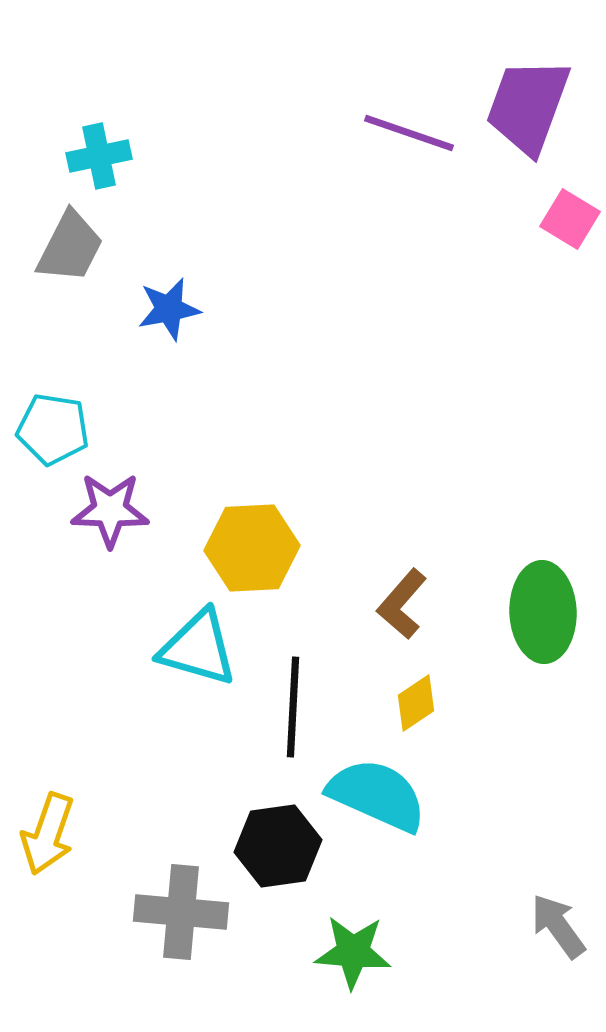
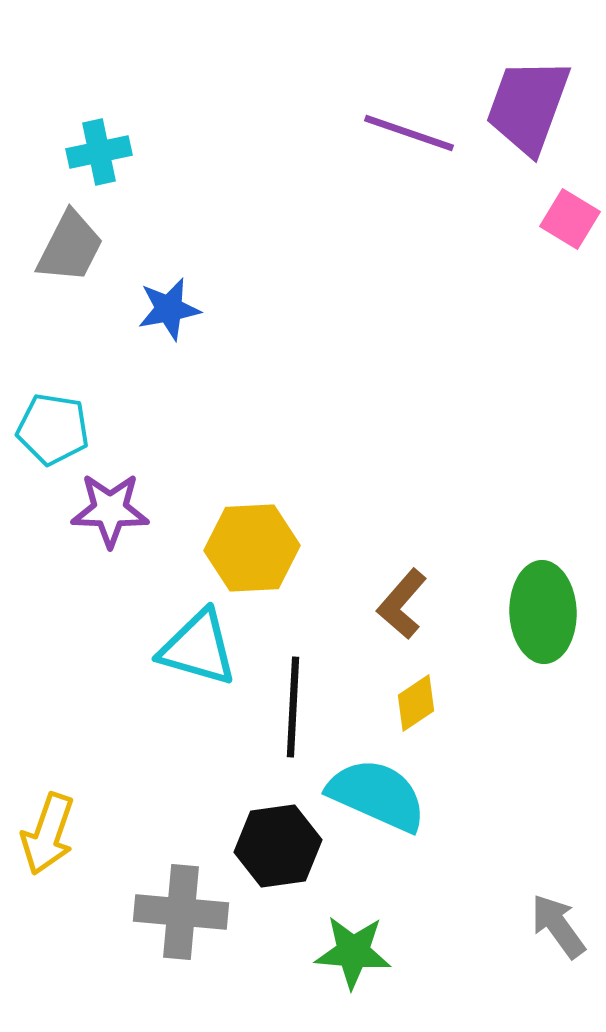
cyan cross: moved 4 px up
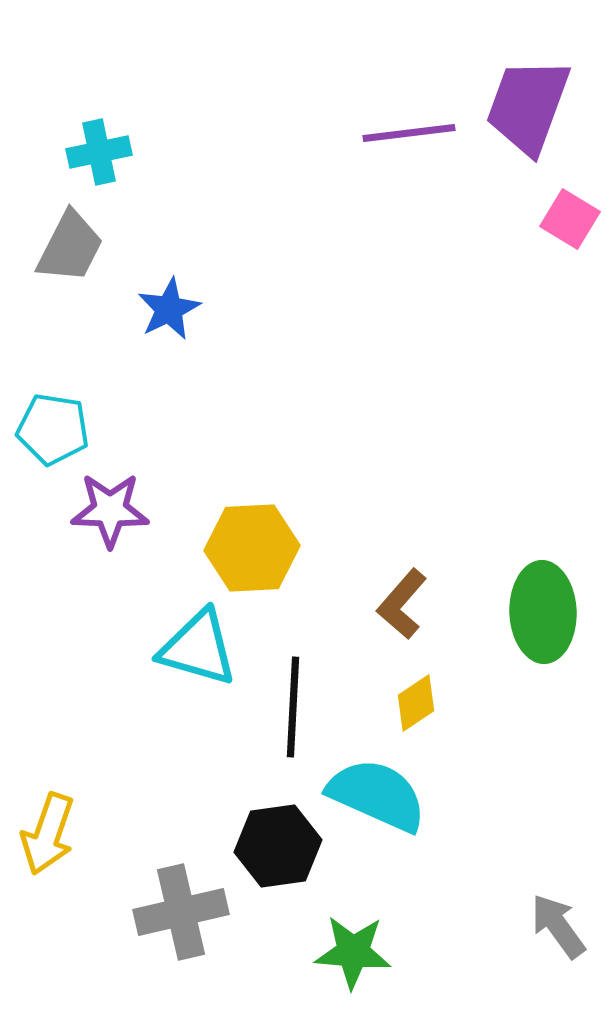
purple line: rotated 26 degrees counterclockwise
blue star: rotated 16 degrees counterclockwise
gray cross: rotated 18 degrees counterclockwise
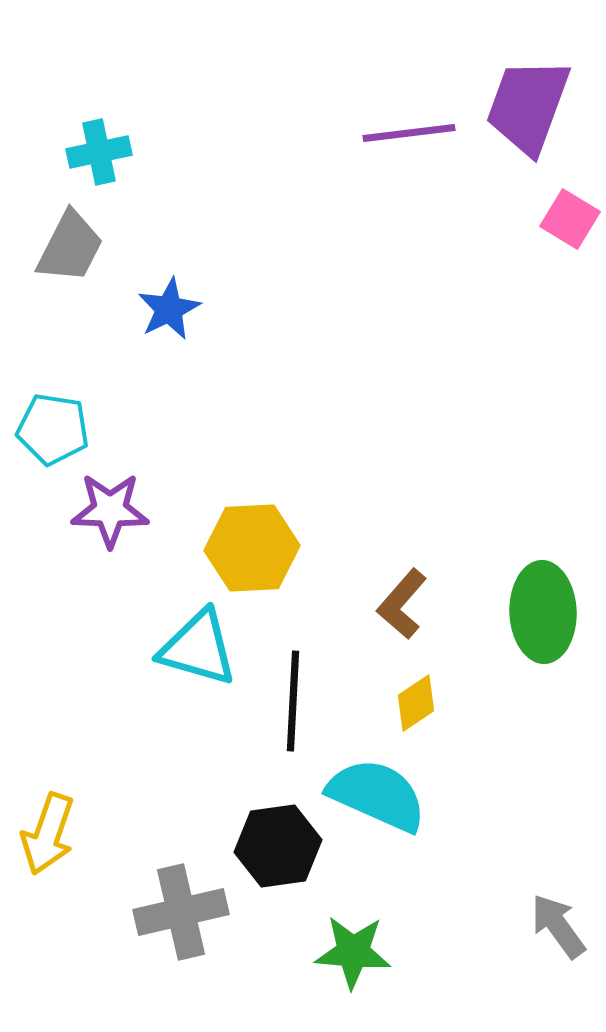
black line: moved 6 px up
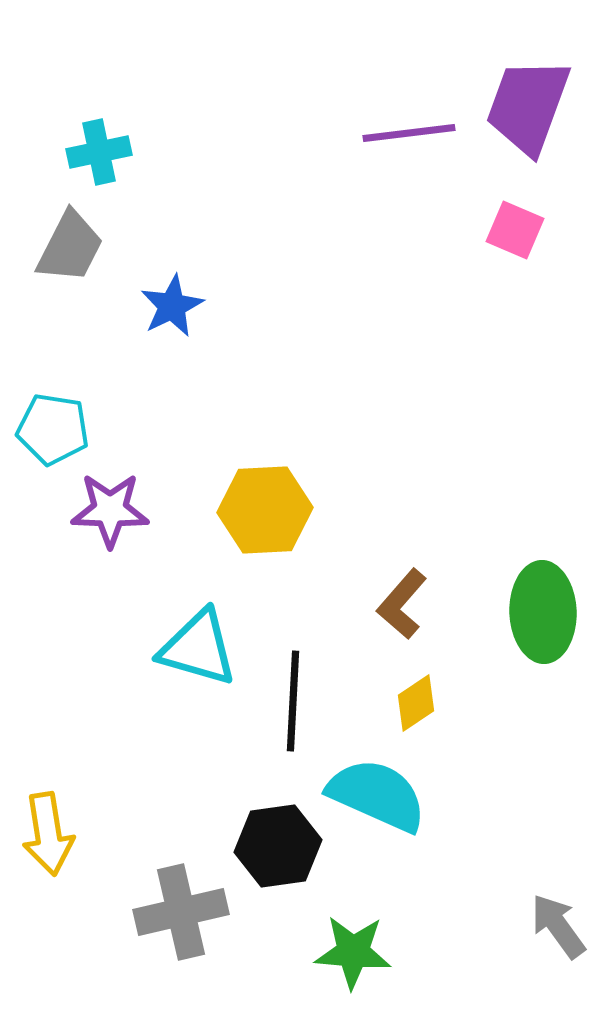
pink square: moved 55 px left, 11 px down; rotated 8 degrees counterclockwise
blue star: moved 3 px right, 3 px up
yellow hexagon: moved 13 px right, 38 px up
yellow arrow: rotated 28 degrees counterclockwise
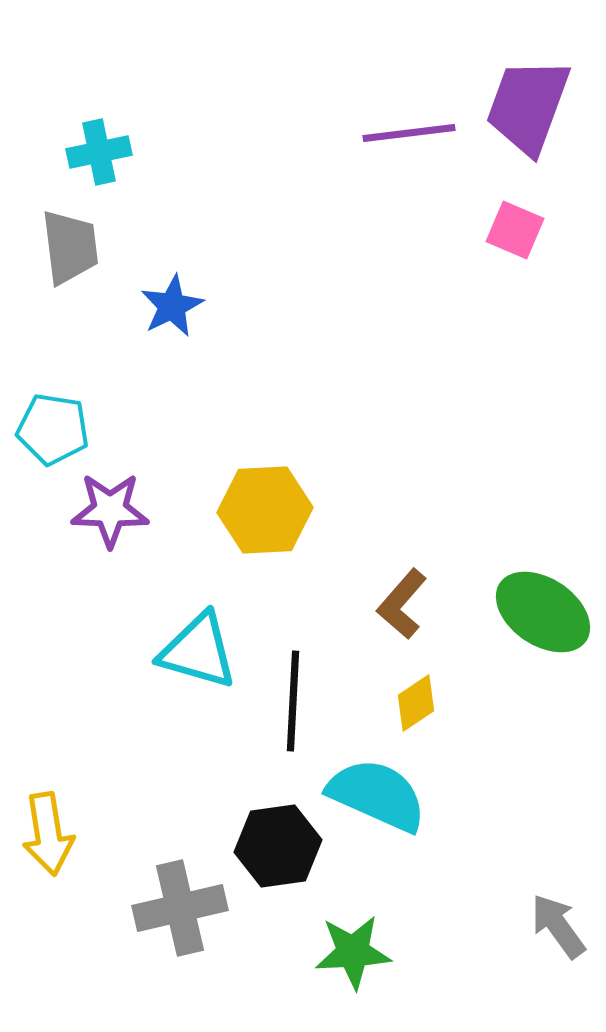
gray trapezoid: rotated 34 degrees counterclockwise
green ellipse: rotated 54 degrees counterclockwise
cyan triangle: moved 3 px down
gray cross: moved 1 px left, 4 px up
green star: rotated 8 degrees counterclockwise
